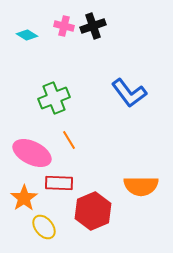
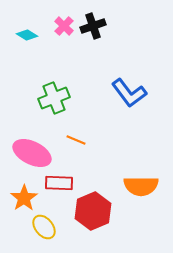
pink cross: rotated 30 degrees clockwise
orange line: moved 7 px right; rotated 36 degrees counterclockwise
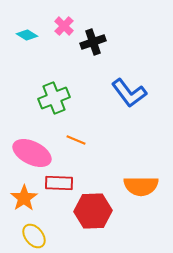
black cross: moved 16 px down
red hexagon: rotated 21 degrees clockwise
yellow ellipse: moved 10 px left, 9 px down
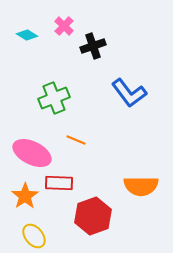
black cross: moved 4 px down
orange star: moved 1 px right, 2 px up
red hexagon: moved 5 px down; rotated 18 degrees counterclockwise
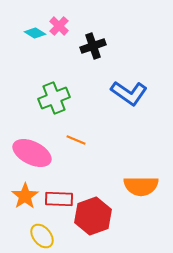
pink cross: moved 5 px left
cyan diamond: moved 8 px right, 2 px up
blue L-shape: rotated 18 degrees counterclockwise
red rectangle: moved 16 px down
yellow ellipse: moved 8 px right
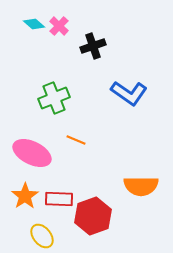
cyan diamond: moved 1 px left, 9 px up; rotated 10 degrees clockwise
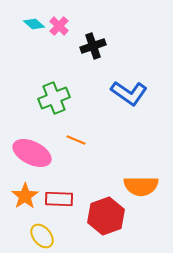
red hexagon: moved 13 px right
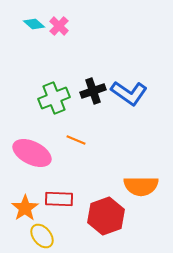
black cross: moved 45 px down
orange star: moved 12 px down
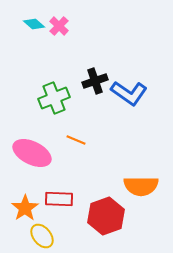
black cross: moved 2 px right, 10 px up
